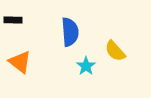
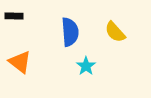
black rectangle: moved 1 px right, 4 px up
yellow semicircle: moved 19 px up
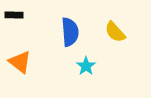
black rectangle: moved 1 px up
